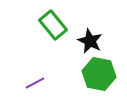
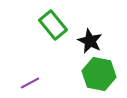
purple line: moved 5 px left
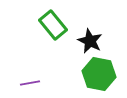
purple line: rotated 18 degrees clockwise
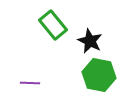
green hexagon: moved 1 px down
purple line: rotated 12 degrees clockwise
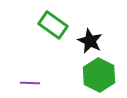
green rectangle: rotated 16 degrees counterclockwise
green hexagon: rotated 16 degrees clockwise
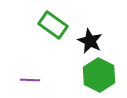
purple line: moved 3 px up
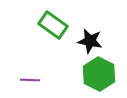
black star: rotated 15 degrees counterclockwise
green hexagon: moved 1 px up
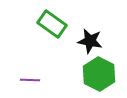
green rectangle: moved 1 px left, 1 px up
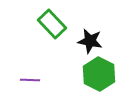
green rectangle: rotated 12 degrees clockwise
